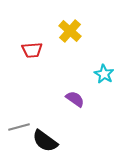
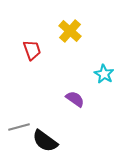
red trapezoid: rotated 105 degrees counterclockwise
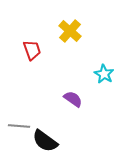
purple semicircle: moved 2 px left
gray line: moved 1 px up; rotated 20 degrees clockwise
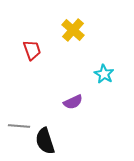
yellow cross: moved 3 px right, 1 px up
purple semicircle: moved 3 px down; rotated 120 degrees clockwise
black semicircle: rotated 36 degrees clockwise
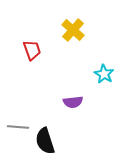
purple semicircle: rotated 18 degrees clockwise
gray line: moved 1 px left, 1 px down
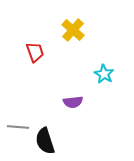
red trapezoid: moved 3 px right, 2 px down
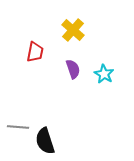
red trapezoid: rotated 30 degrees clockwise
purple semicircle: moved 33 px up; rotated 102 degrees counterclockwise
